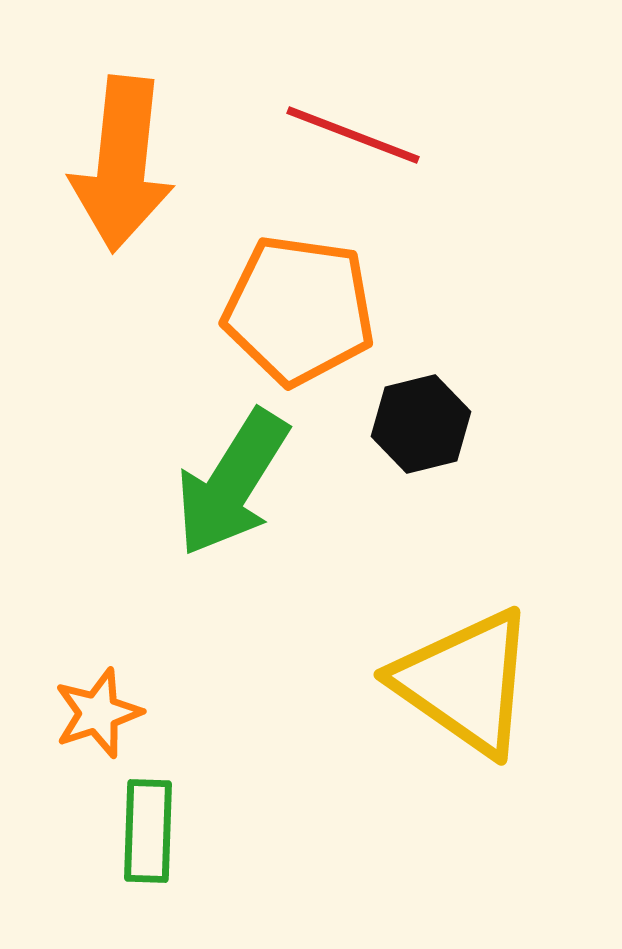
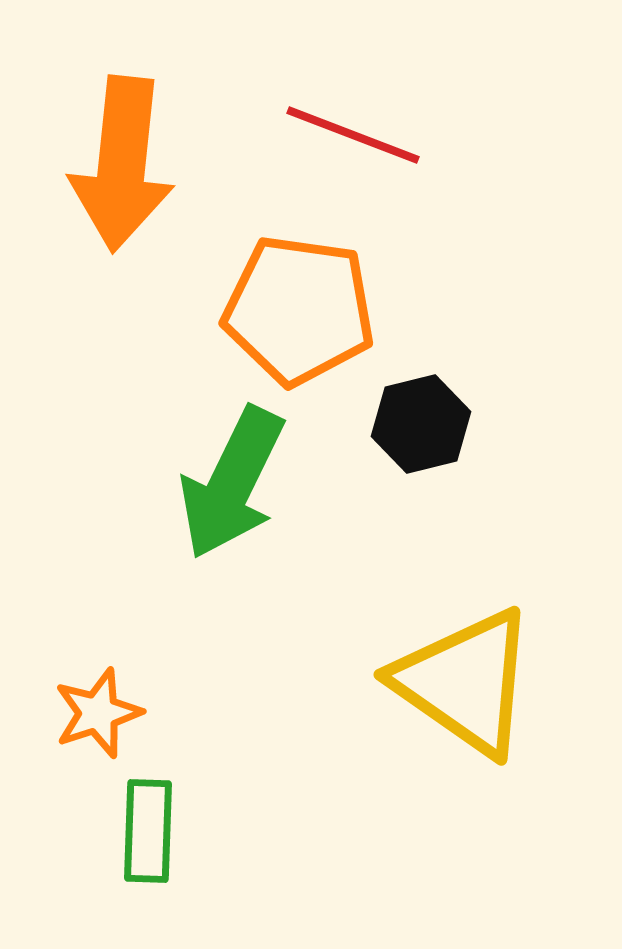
green arrow: rotated 6 degrees counterclockwise
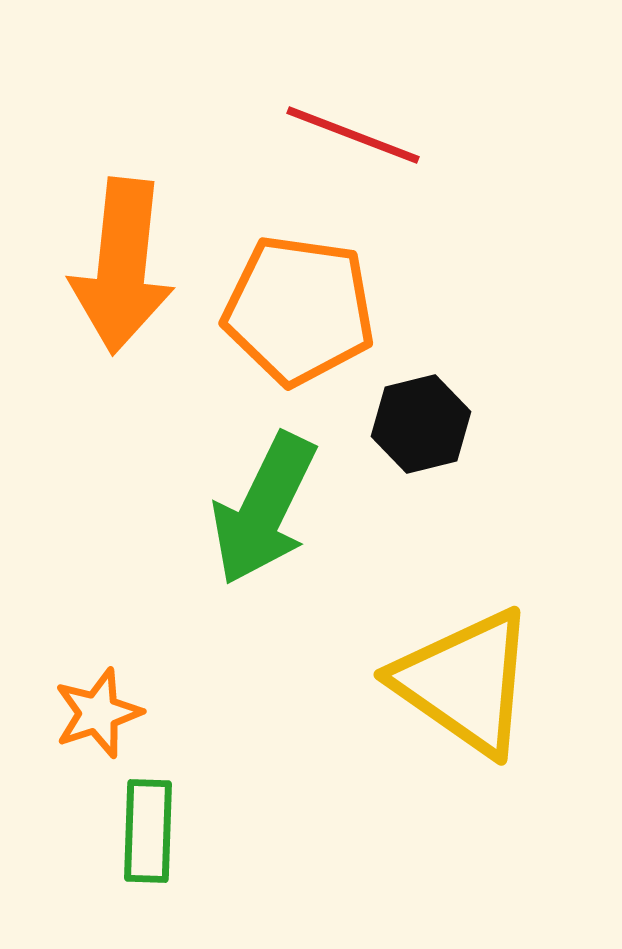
orange arrow: moved 102 px down
green arrow: moved 32 px right, 26 px down
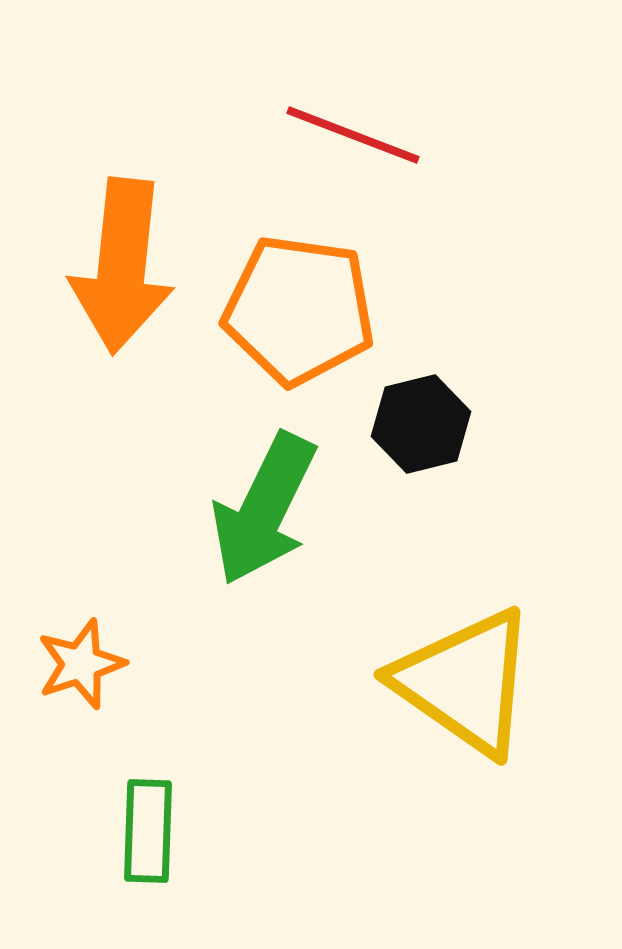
orange star: moved 17 px left, 49 px up
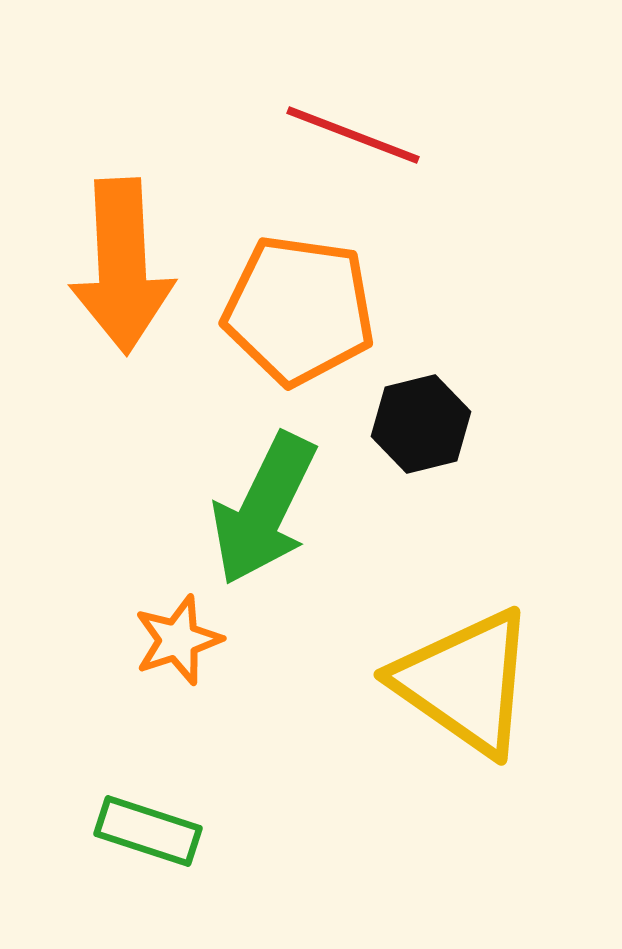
orange arrow: rotated 9 degrees counterclockwise
orange star: moved 97 px right, 24 px up
green rectangle: rotated 74 degrees counterclockwise
